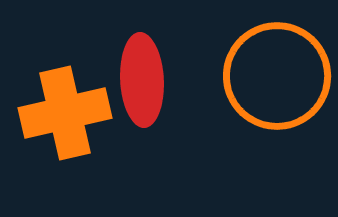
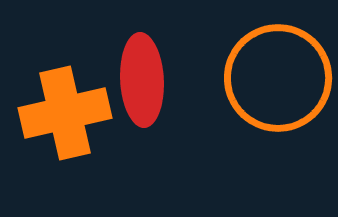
orange circle: moved 1 px right, 2 px down
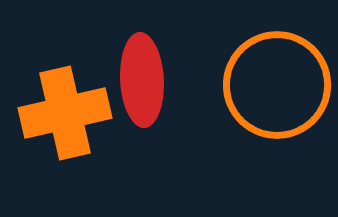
orange circle: moved 1 px left, 7 px down
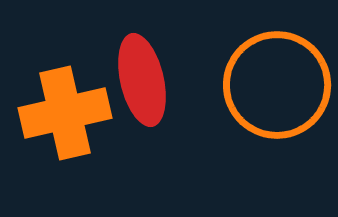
red ellipse: rotated 10 degrees counterclockwise
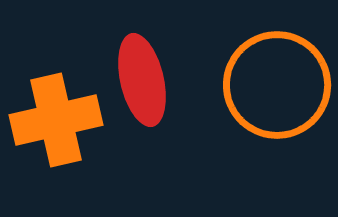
orange cross: moved 9 px left, 7 px down
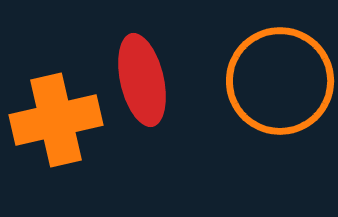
orange circle: moved 3 px right, 4 px up
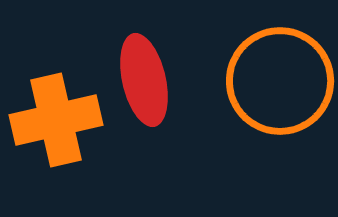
red ellipse: moved 2 px right
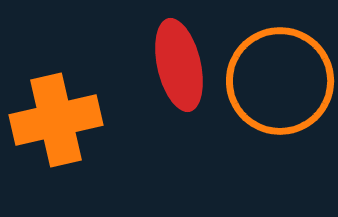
red ellipse: moved 35 px right, 15 px up
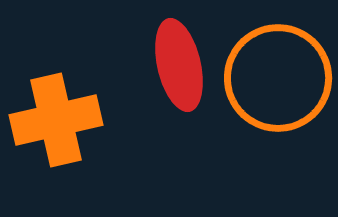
orange circle: moved 2 px left, 3 px up
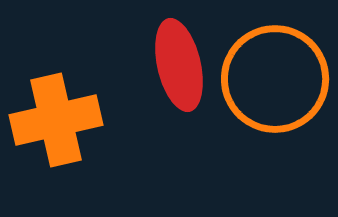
orange circle: moved 3 px left, 1 px down
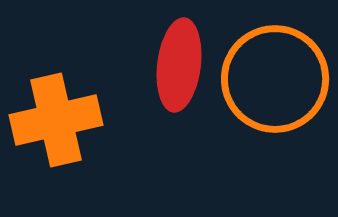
red ellipse: rotated 20 degrees clockwise
